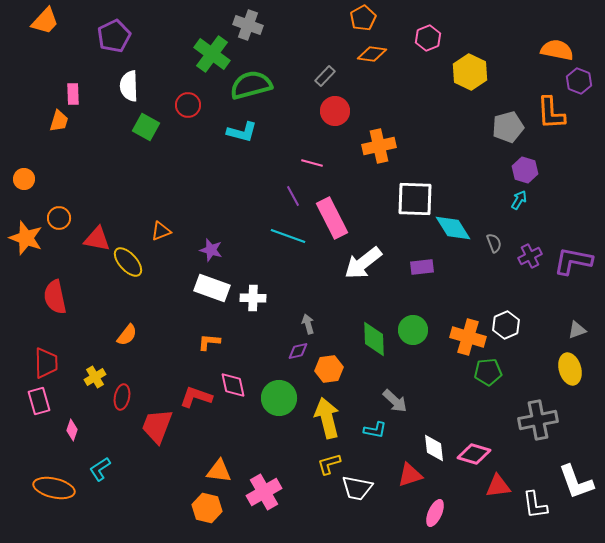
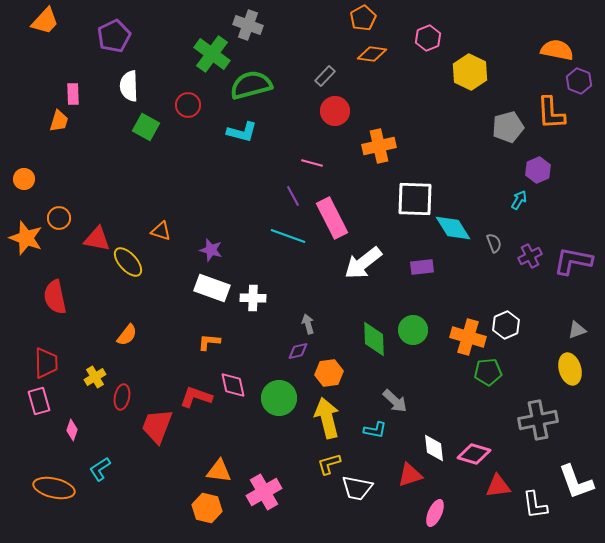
purple hexagon at (525, 170): moved 13 px right; rotated 20 degrees clockwise
orange triangle at (161, 231): rotated 40 degrees clockwise
orange hexagon at (329, 369): moved 4 px down
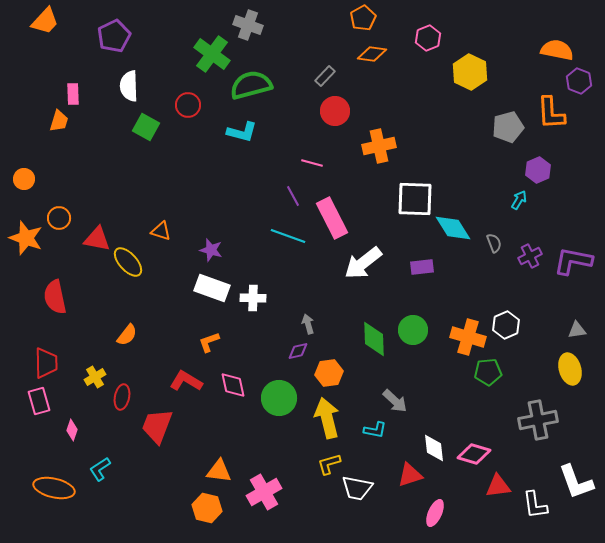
gray triangle at (577, 330): rotated 12 degrees clockwise
orange L-shape at (209, 342): rotated 25 degrees counterclockwise
red L-shape at (196, 397): moved 10 px left, 16 px up; rotated 12 degrees clockwise
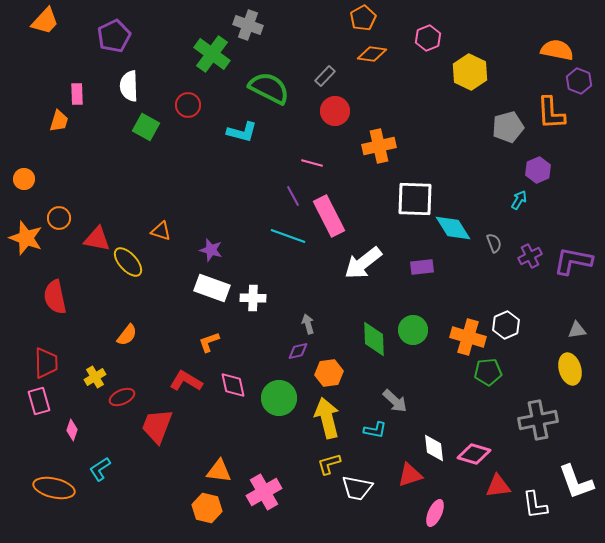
green semicircle at (251, 85): moved 18 px right, 3 px down; rotated 42 degrees clockwise
pink rectangle at (73, 94): moved 4 px right
pink rectangle at (332, 218): moved 3 px left, 2 px up
red ellipse at (122, 397): rotated 55 degrees clockwise
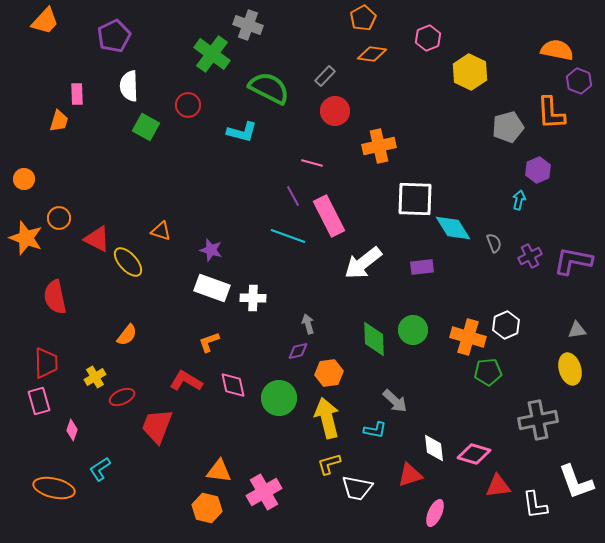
cyan arrow at (519, 200): rotated 18 degrees counterclockwise
red triangle at (97, 239): rotated 16 degrees clockwise
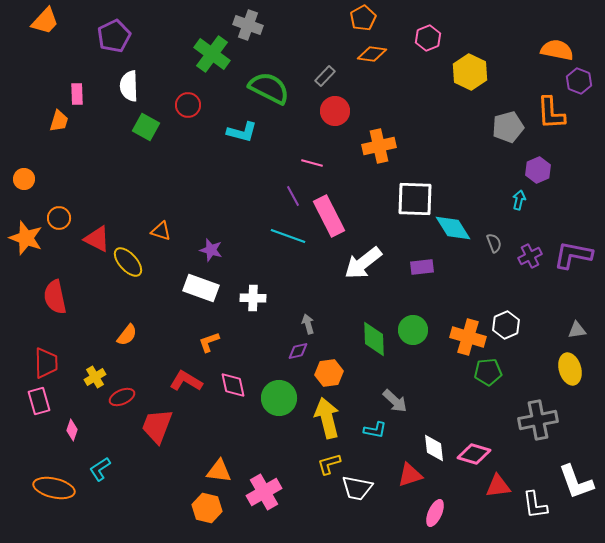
purple L-shape at (573, 261): moved 6 px up
white rectangle at (212, 288): moved 11 px left
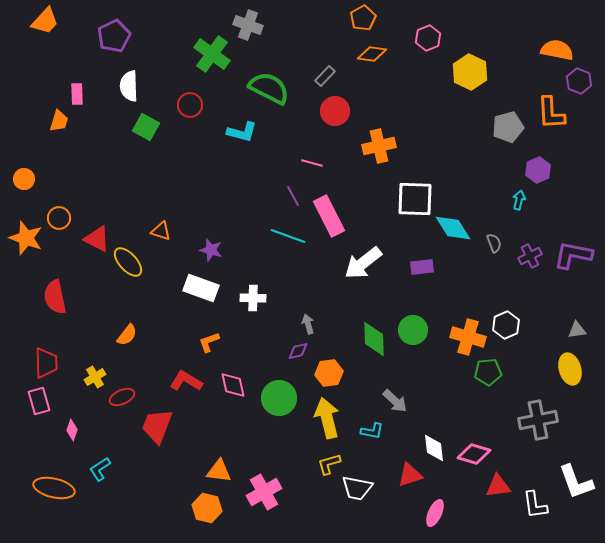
red circle at (188, 105): moved 2 px right
cyan L-shape at (375, 430): moved 3 px left, 1 px down
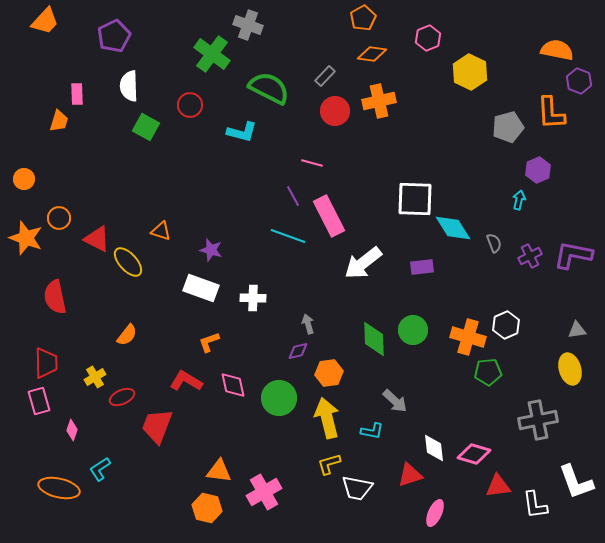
orange cross at (379, 146): moved 45 px up
orange ellipse at (54, 488): moved 5 px right
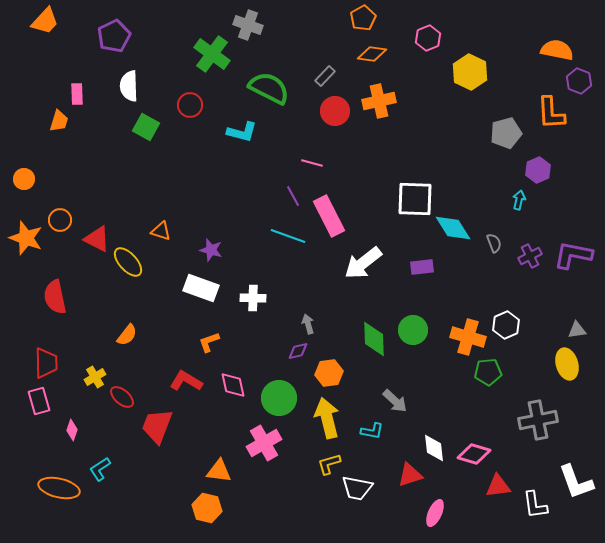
gray pentagon at (508, 127): moved 2 px left, 6 px down
orange circle at (59, 218): moved 1 px right, 2 px down
yellow ellipse at (570, 369): moved 3 px left, 5 px up
red ellipse at (122, 397): rotated 65 degrees clockwise
pink cross at (264, 492): moved 49 px up
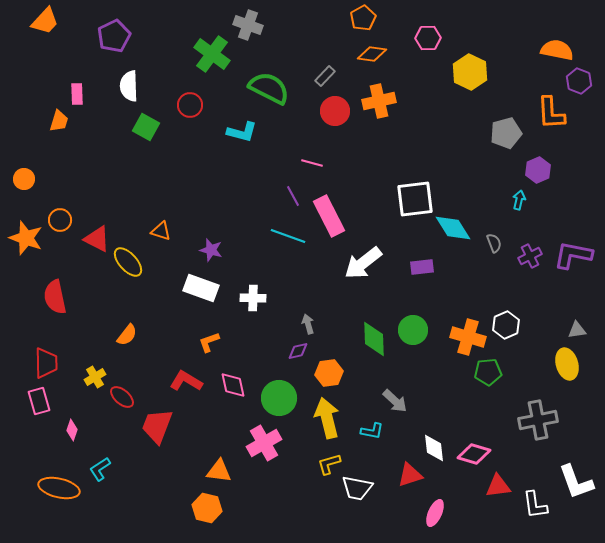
pink hexagon at (428, 38): rotated 20 degrees clockwise
white square at (415, 199): rotated 9 degrees counterclockwise
